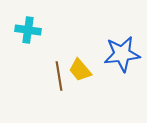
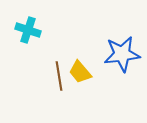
cyan cross: rotated 10 degrees clockwise
yellow trapezoid: moved 2 px down
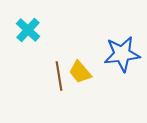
cyan cross: rotated 25 degrees clockwise
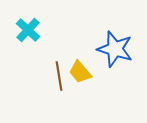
blue star: moved 7 px left, 5 px up; rotated 24 degrees clockwise
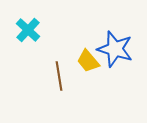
yellow trapezoid: moved 8 px right, 11 px up
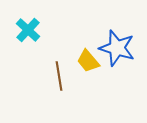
blue star: moved 2 px right, 1 px up
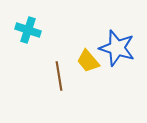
cyan cross: rotated 25 degrees counterclockwise
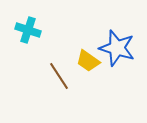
yellow trapezoid: rotated 15 degrees counterclockwise
brown line: rotated 24 degrees counterclockwise
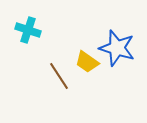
yellow trapezoid: moved 1 px left, 1 px down
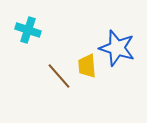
yellow trapezoid: moved 4 px down; rotated 50 degrees clockwise
brown line: rotated 8 degrees counterclockwise
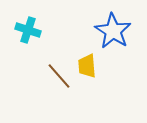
blue star: moved 4 px left, 17 px up; rotated 15 degrees clockwise
